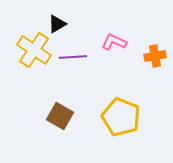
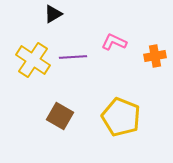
black triangle: moved 4 px left, 10 px up
yellow cross: moved 1 px left, 10 px down
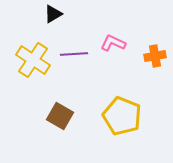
pink L-shape: moved 1 px left, 1 px down
purple line: moved 1 px right, 3 px up
yellow pentagon: moved 1 px right, 1 px up
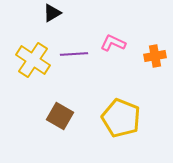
black triangle: moved 1 px left, 1 px up
yellow pentagon: moved 1 px left, 2 px down
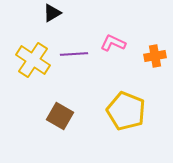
yellow pentagon: moved 5 px right, 7 px up
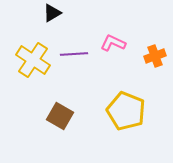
orange cross: rotated 10 degrees counterclockwise
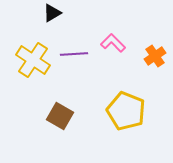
pink L-shape: rotated 20 degrees clockwise
orange cross: rotated 15 degrees counterclockwise
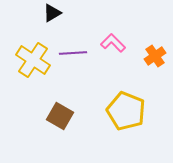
purple line: moved 1 px left, 1 px up
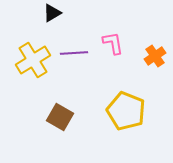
pink L-shape: rotated 35 degrees clockwise
purple line: moved 1 px right
yellow cross: rotated 24 degrees clockwise
brown square: moved 1 px down
